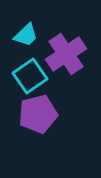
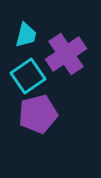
cyan trapezoid: rotated 32 degrees counterclockwise
cyan square: moved 2 px left
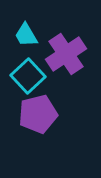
cyan trapezoid: rotated 136 degrees clockwise
cyan square: rotated 8 degrees counterclockwise
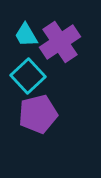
purple cross: moved 6 px left, 12 px up
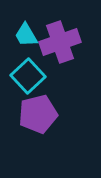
purple cross: rotated 15 degrees clockwise
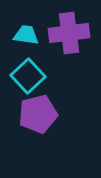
cyan trapezoid: rotated 128 degrees clockwise
purple cross: moved 9 px right, 9 px up; rotated 12 degrees clockwise
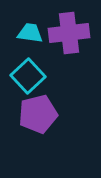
cyan trapezoid: moved 4 px right, 2 px up
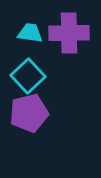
purple cross: rotated 6 degrees clockwise
purple pentagon: moved 9 px left, 1 px up
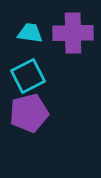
purple cross: moved 4 px right
cyan square: rotated 16 degrees clockwise
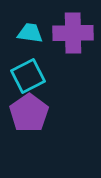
purple pentagon: rotated 21 degrees counterclockwise
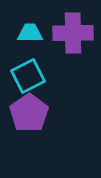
cyan trapezoid: rotated 8 degrees counterclockwise
